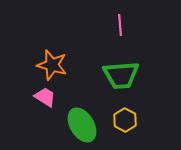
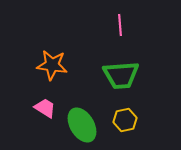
orange star: rotated 8 degrees counterclockwise
pink trapezoid: moved 11 px down
yellow hexagon: rotated 20 degrees clockwise
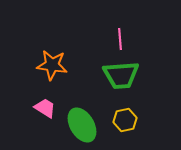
pink line: moved 14 px down
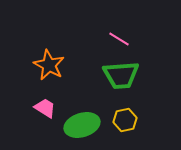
pink line: moved 1 px left; rotated 55 degrees counterclockwise
orange star: moved 3 px left; rotated 20 degrees clockwise
green ellipse: rotated 76 degrees counterclockwise
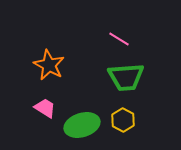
green trapezoid: moved 5 px right, 2 px down
yellow hexagon: moved 2 px left; rotated 20 degrees counterclockwise
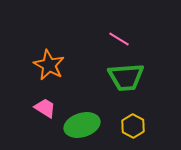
yellow hexagon: moved 10 px right, 6 px down
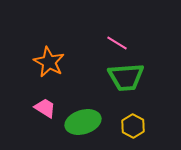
pink line: moved 2 px left, 4 px down
orange star: moved 3 px up
green ellipse: moved 1 px right, 3 px up
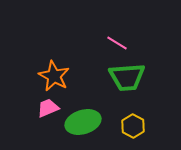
orange star: moved 5 px right, 14 px down
green trapezoid: moved 1 px right
pink trapezoid: moved 3 px right; rotated 55 degrees counterclockwise
